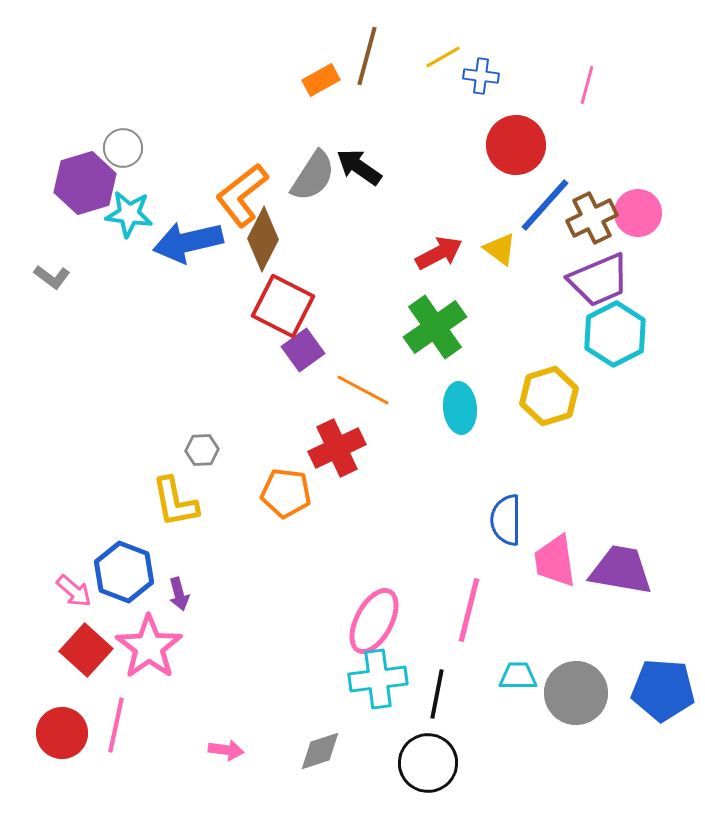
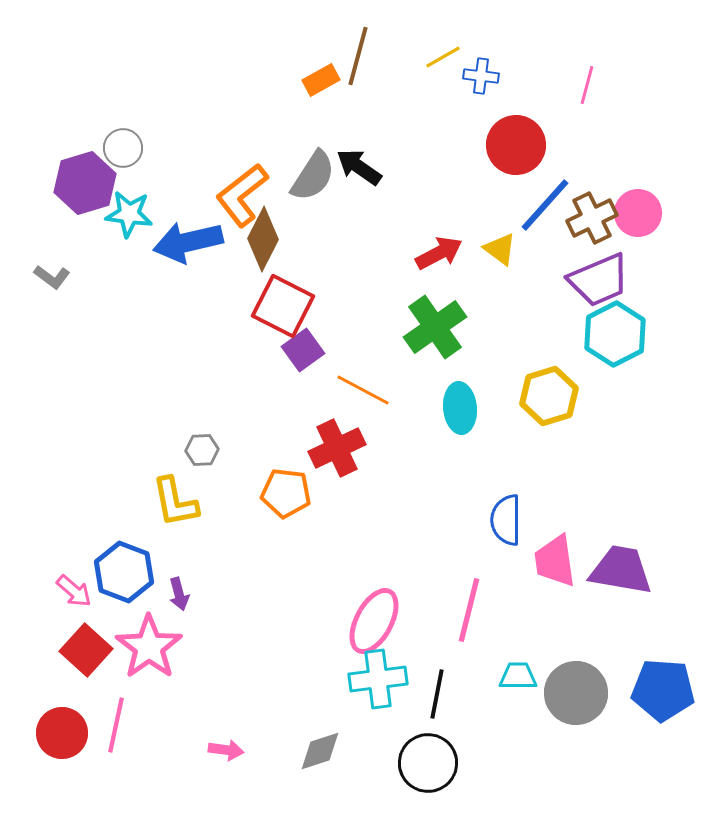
brown line at (367, 56): moved 9 px left
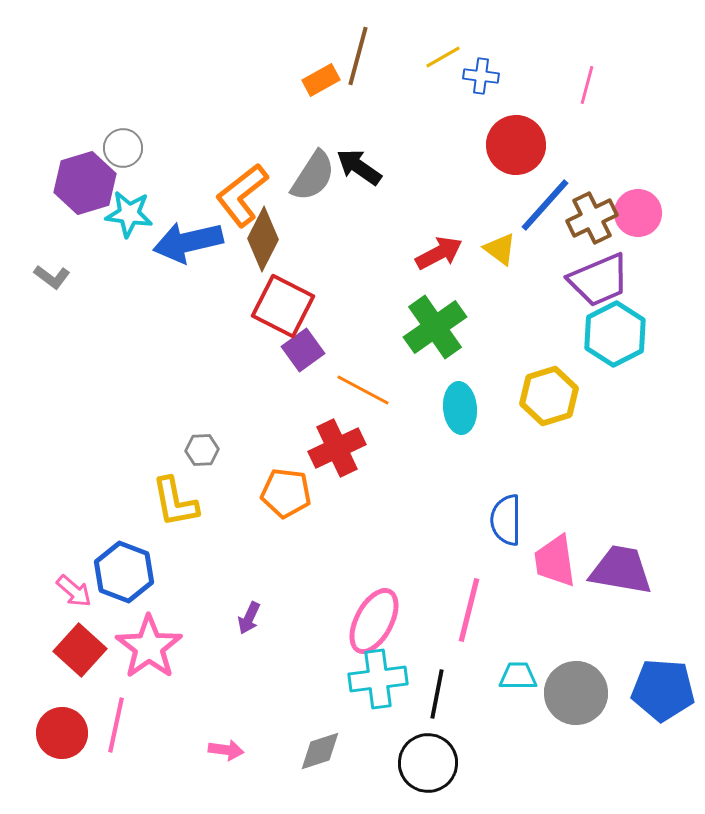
purple arrow at (179, 594): moved 70 px right, 24 px down; rotated 40 degrees clockwise
red square at (86, 650): moved 6 px left
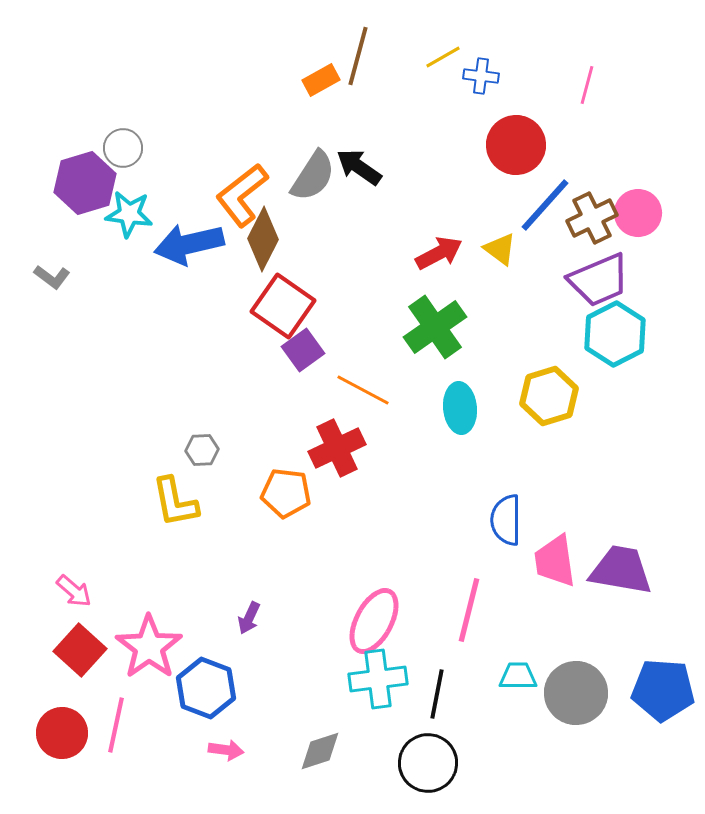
blue arrow at (188, 242): moved 1 px right, 2 px down
red square at (283, 306): rotated 8 degrees clockwise
blue hexagon at (124, 572): moved 82 px right, 116 px down
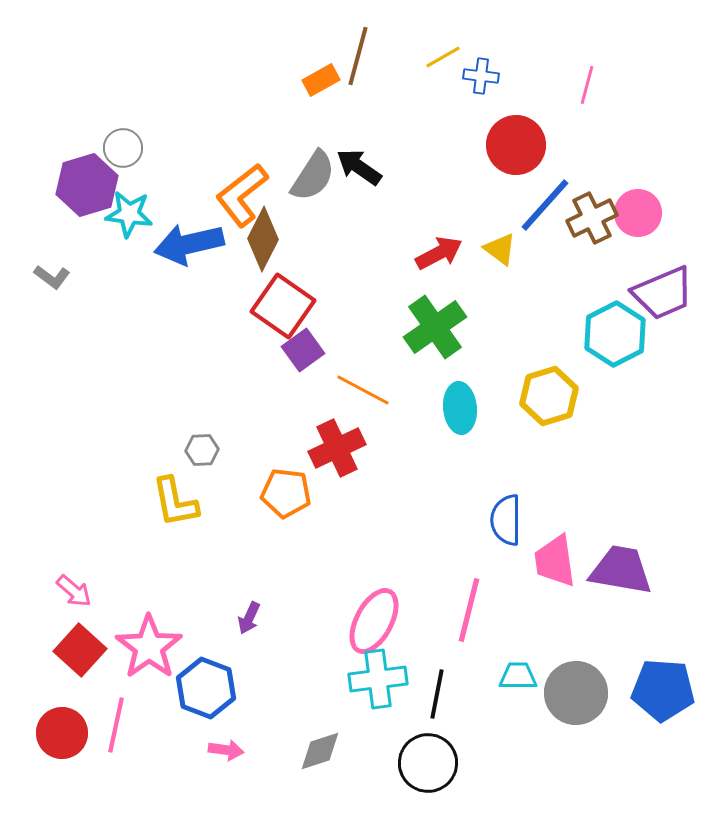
purple hexagon at (85, 183): moved 2 px right, 2 px down
purple trapezoid at (599, 280): moved 64 px right, 13 px down
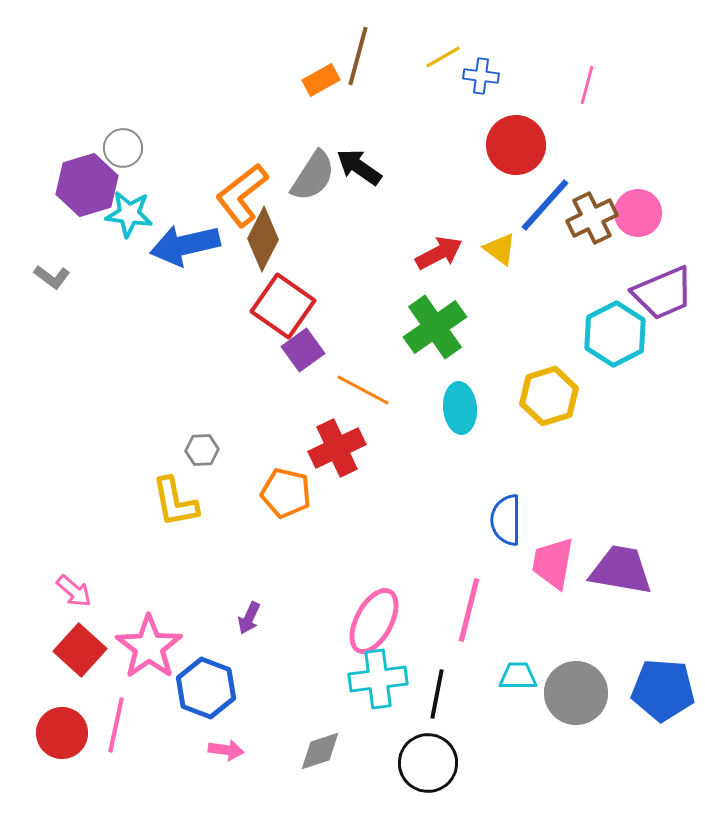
blue arrow at (189, 244): moved 4 px left, 1 px down
orange pentagon at (286, 493): rotated 6 degrees clockwise
pink trapezoid at (555, 561): moved 2 px left, 2 px down; rotated 18 degrees clockwise
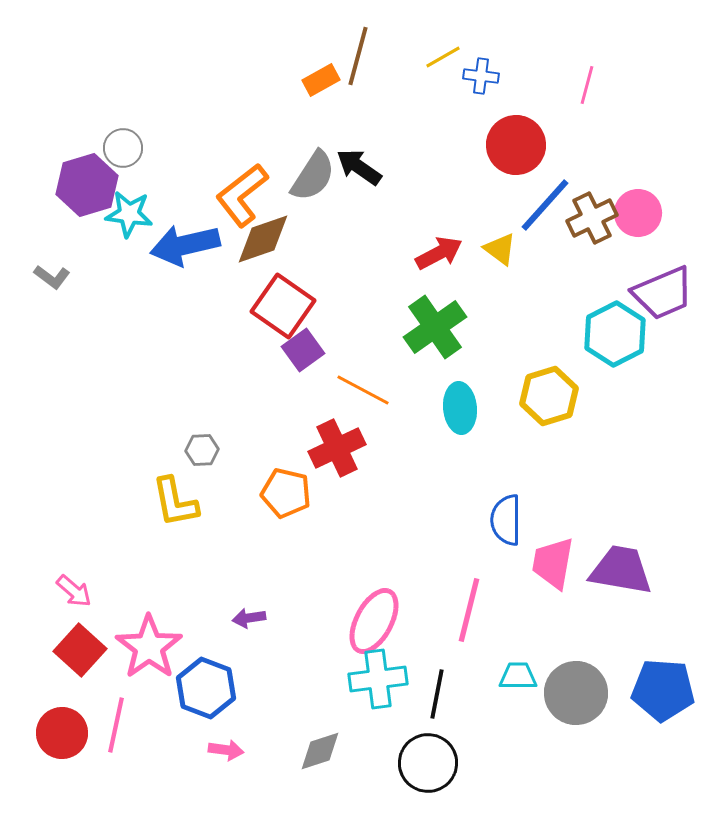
brown diamond at (263, 239): rotated 44 degrees clockwise
purple arrow at (249, 618): rotated 56 degrees clockwise
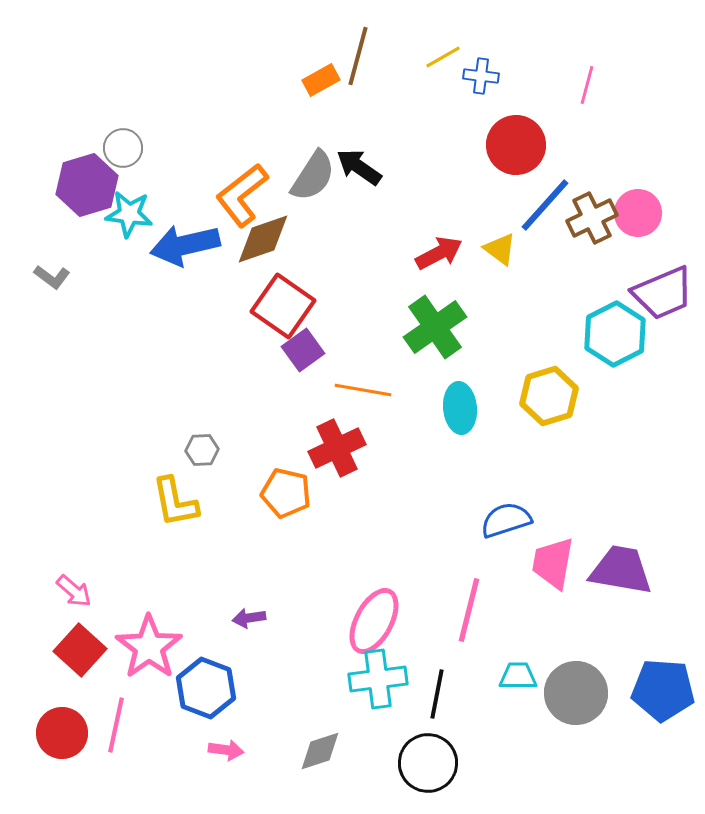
orange line at (363, 390): rotated 18 degrees counterclockwise
blue semicircle at (506, 520): rotated 72 degrees clockwise
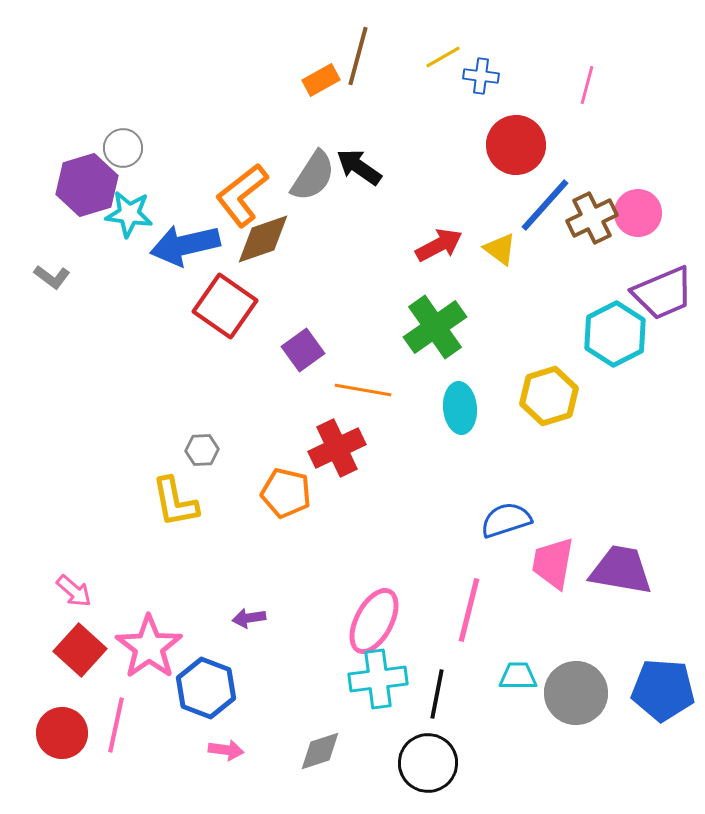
red arrow at (439, 253): moved 8 px up
red square at (283, 306): moved 58 px left
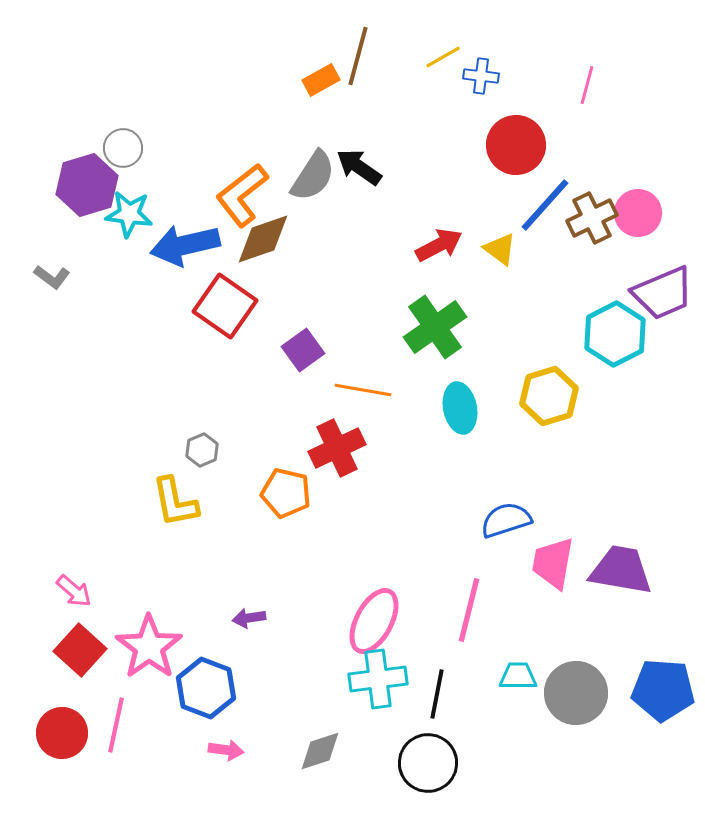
cyan ellipse at (460, 408): rotated 6 degrees counterclockwise
gray hexagon at (202, 450): rotated 20 degrees counterclockwise
